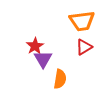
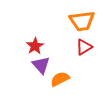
purple triangle: moved 2 px left, 6 px down; rotated 12 degrees counterclockwise
orange semicircle: rotated 126 degrees counterclockwise
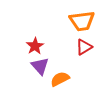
purple triangle: moved 1 px left, 1 px down
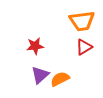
red star: rotated 24 degrees clockwise
purple triangle: moved 9 px down; rotated 30 degrees clockwise
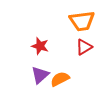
red star: moved 5 px right; rotated 24 degrees clockwise
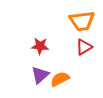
red star: rotated 12 degrees counterclockwise
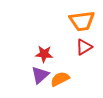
red star: moved 4 px right, 8 px down
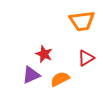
red triangle: moved 2 px right, 11 px down
red star: rotated 18 degrees clockwise
purple triangle: moved 9 px left; rotated 18 degrees clockwise
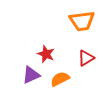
red star: moved 2 px right
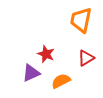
orange trapezoid: moved 1 px left, 1 px up; rotated 108 degrees clockwise
purple triangle: moved 2 px up
orange semicircle: moved 1 px right, 2 px down
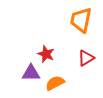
purple triangle: rotated 24 degrees clockwise
orange semicircle: moved 6 px left, 2 px down
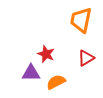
orange semicircle: moved 1 px right, 1 px up
